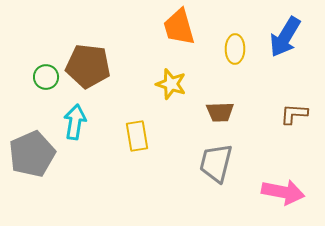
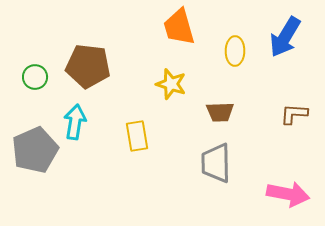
yellow ellipse: moved 2 px down
green circle: moved 11 px left
gray pentagon: moved 3 px right, 4 px up
gray trapezoid: rotated 15 degrees counterclockwise
pink arrow: moved 5 px right, 2 px down
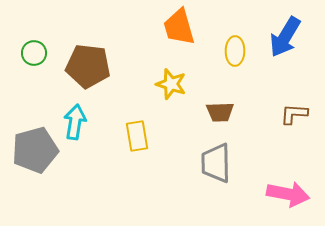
green circle: moved 1 px left, 24 px up
gray pentagon: rotated 9 degrees clockwise
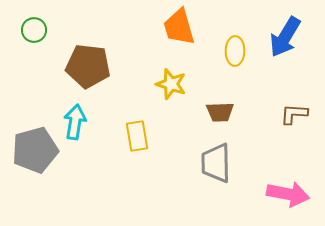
green circle: moved 23 px up
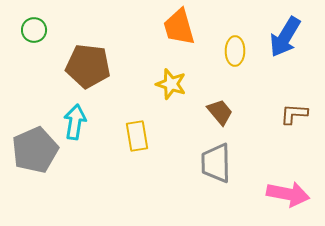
brown trapezoid: rotated 128 degrees counterclockwise
gray pentagon: rotated 9 degrees counterclockwise
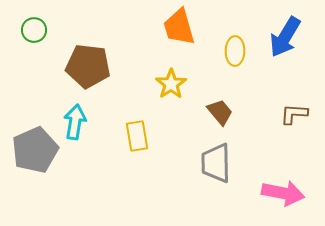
yellow star: rotated 20 degrees clockwise
pink arrow: moved 5 px left, 1 px up
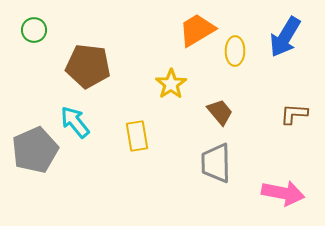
orange trapezoid: moved 18 px right, 3 px down; rotated 75 degrees clockwise
cyan arrow: rotated 48 degrees counterclockwise
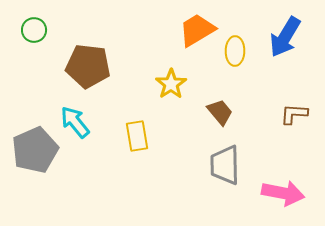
gray trapezoid: moved 9 px right, 2 px down
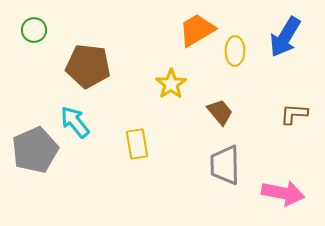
yellow rectangle: moved 8 px down
